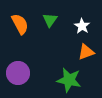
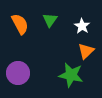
orange triangle: moved 1 px up; rotated 24 degrees counterclockwise
green star: moved 2 px right, 5 px up
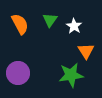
white star: moved 8 px left
orange triangle: rotated 18 degrees counterclockwise
green star: rotated 20 degrees counterclockwise
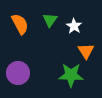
green star: rotated 10 degrees clockwise
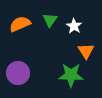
orange semicircle: rotated 85 degrees counterclockwise
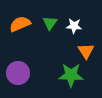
green triangle: moved 3 px down
white star: rotated 28 degrees counterclockwise
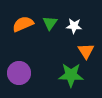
orange semicircle: moved 3 px right
purple circle: moved 1 px right
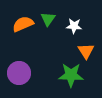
green triangle: moved 2 px left, 4 px up
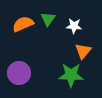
orange triangle: moved 3 px left; rotated 12 degrees clockwise
